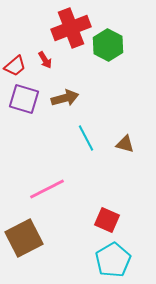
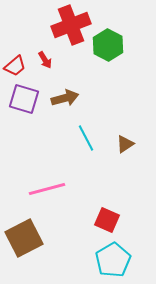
red cross: moved 3 px up
brown triangle: rotated 48 degrees counterclockwise
pink line: rotated 12 degrees clockwise
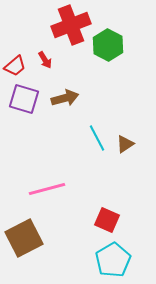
cyan line: moved 11 px right
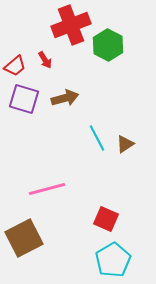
red square: moved 1 px left, 1 px up
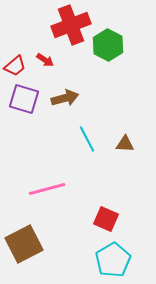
red arrow: rotated 24 degrees counterclockwise
cyan line: moved 10 px left, 1 px down
brown triangle: rotated 36 degrees clockwise
brown square: moved 6 px down
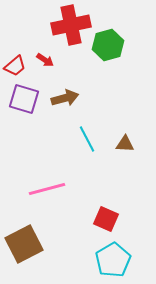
red cross: rotated 9 degrees clockwise
green hexagon: rotated 16 degrees clockwise
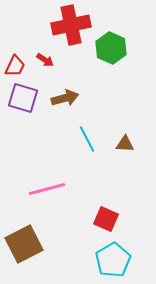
green hexagon: moved 3 px right, 3 px down; rotated 20 degrees counterclockwise
red trapezoid: rotated 25 degrees counterclockwise
purple square: moved 1 px left, 1 px up
